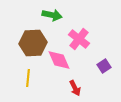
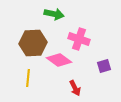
green arrow: moved 2 px right, 1 px up
pink cross: rotated 20 degrees counterclockwise
pink diamond: rotated 30 degrees counterclockwise
purple square: rotated 16 degrees clockwise
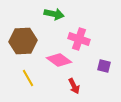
brown hexagon: moved 10 px left, 2 px up
purple square: rotated 32 degrees clockwise
yellow line: rotated 36 degrees counterclockwise
red arrow: moved 1 px left, 2 px up
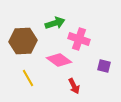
green arrow: moved 1 px right, 9 px down; rotated 30 degrees counterclockwise
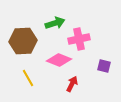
pink cross: rotated 30 degrees counterclockwise
pink diamond: rotated 15 degrees counterclockwise
red arrow: moved 2 px left, 2 px up; rotated 126 degrees counterclockwise
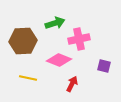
yellow line: rotated 48 degrees counterclockwise
